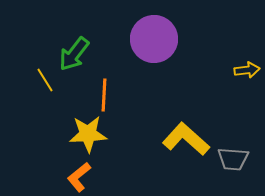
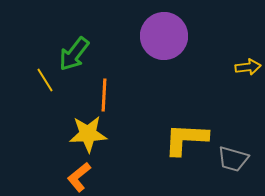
purple circle: moved 10 px right, 3 px up
yellow arrow: moved 1 px right, 3 px up
yellow L-shape: rotated 39 degrees counterclockwise
gray trapezoid: rotated 12 degrees clockwise
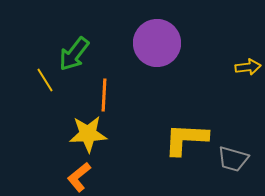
purple circle: moved 7 px left, 7 px down
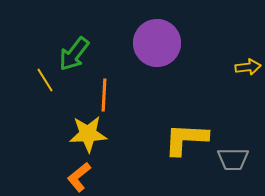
gray trapezoid: rotated 16 degrees counterclockwise
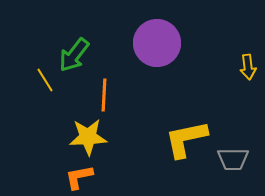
green arrow: moved 1 px down
yellow arrow: rotated 90 degrees clockwise
yellow star: moved 3 px down
yellow L-shape: rotated 15 degrees counterclockwise
orange L-shape: rotated 28 degrees clockwise
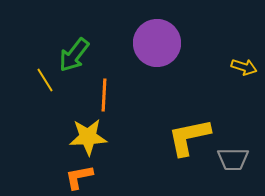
yellow arrow: moved 4 px left; rotated 65 degrees counterclockwise
yellow L-shape: moved 3 px right, 2 px up
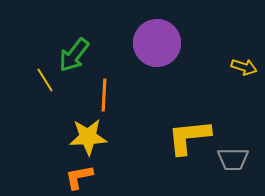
yellow L-shape: rotated 6 degrees clockwise
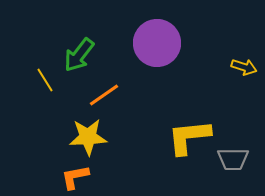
green arrow: moved 5 px right
orange line: rotated 52 degrees clockwise
orange L-shape: moved 4 px left
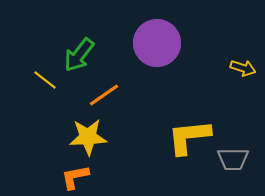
yellow arrow: moved 1 px left, 1 px down
yellow line: rotated 20 degrees counterclockwise
